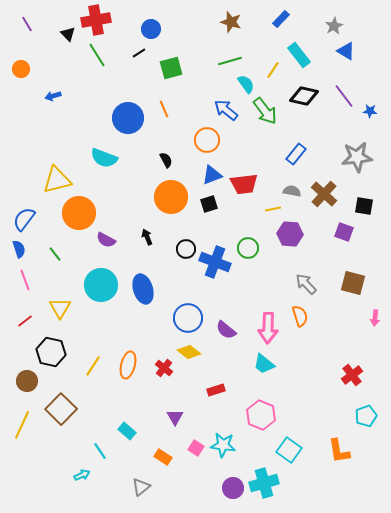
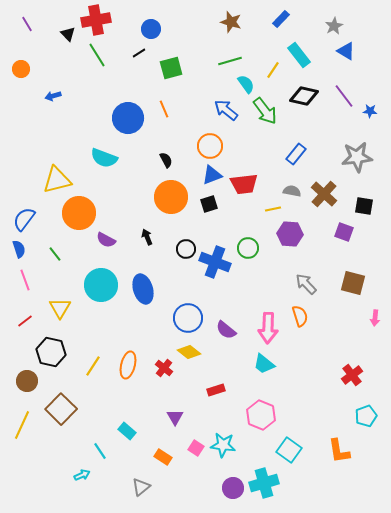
orange circle at (207, 140): moved 3 px right, 6 px down
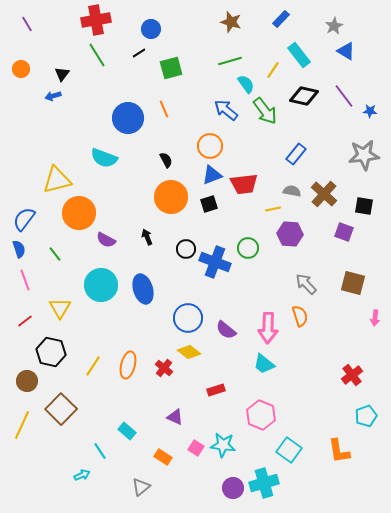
black triangle at (68, 34): moved 6 px left, 40 px down; rotated 21 degrees clockwise
gray star at (357, 157): moved 7 px right, 2 px up
purple triangle at (175, 417): rotated 36 degrees counterclockwise
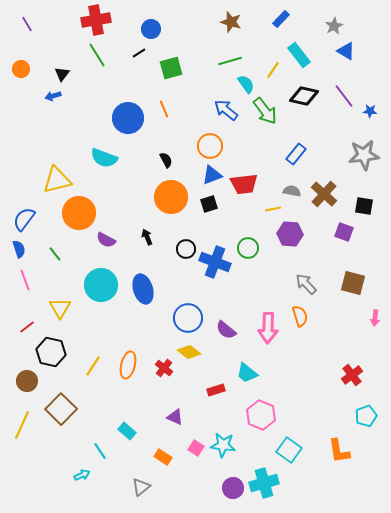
red line at (25, 321): moved 2 px right, 6 px down
cyan trapezoid at (264, 364): moved 17 px left, 9 px down
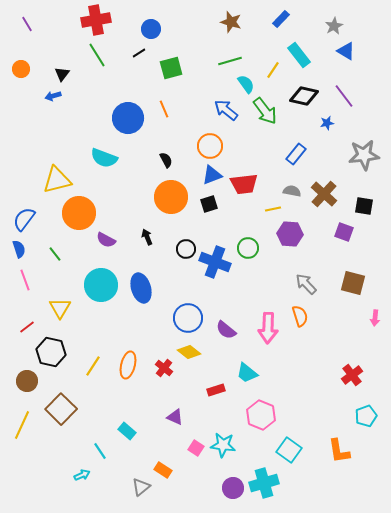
blue star at (370, 111): moved 43 px left, 12 px down; rotated 16 degrees counterclockwise
blue ellipse at (143, 289): moved 2 px left, 1 px up
orange rectangle at (163, 457): moved 13 px down
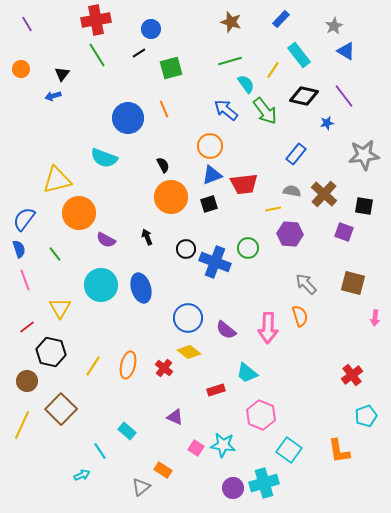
black semicircle at (166, 160): moved 3 px left, 5 px down
